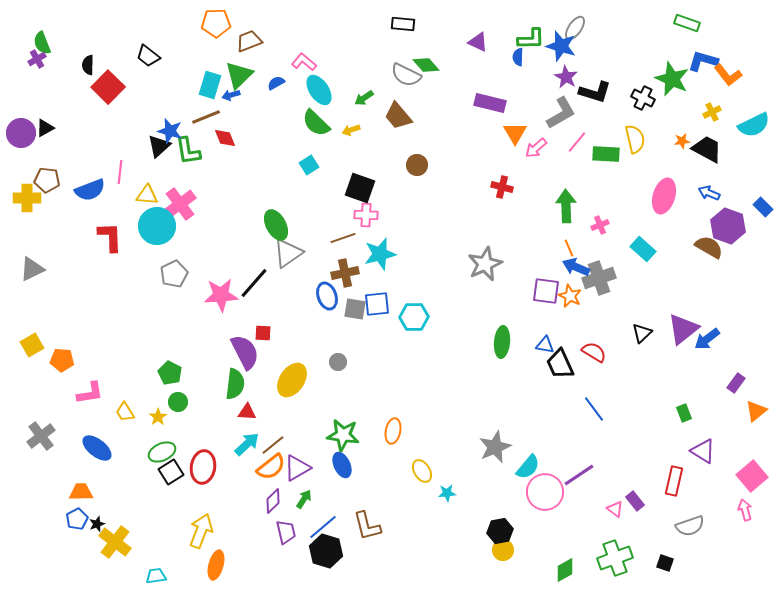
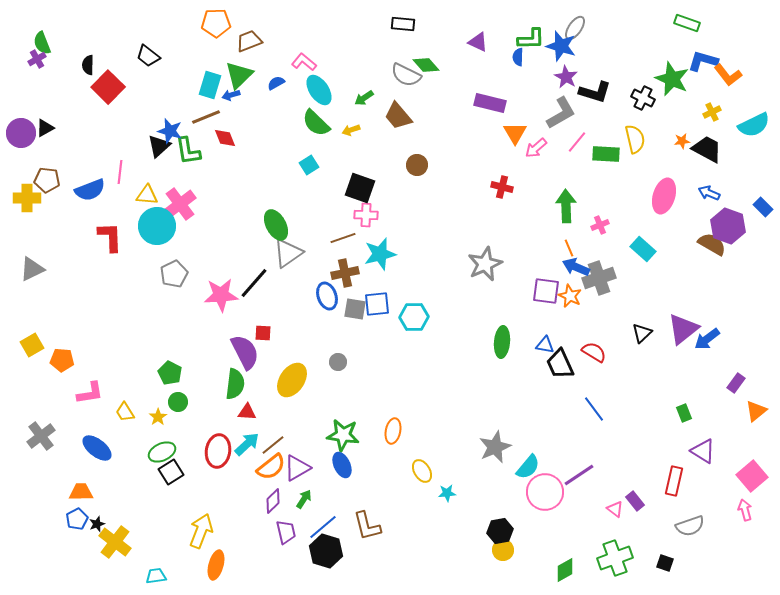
brown semicircle at (709, 247): moved 3 px right, 3 px up
red ellipse at (203, 467): moved 15 px right, 16 px up
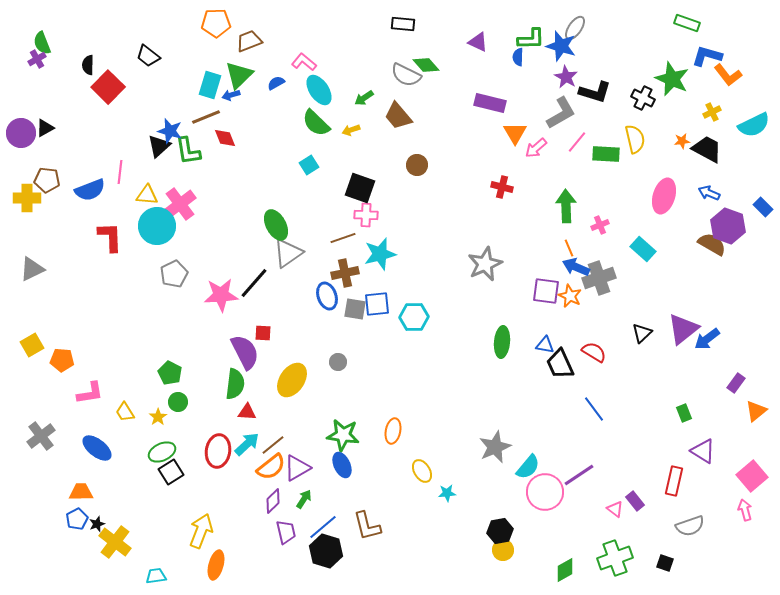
blue L-shape at (703, 61): moved 4 px right, 5 px up
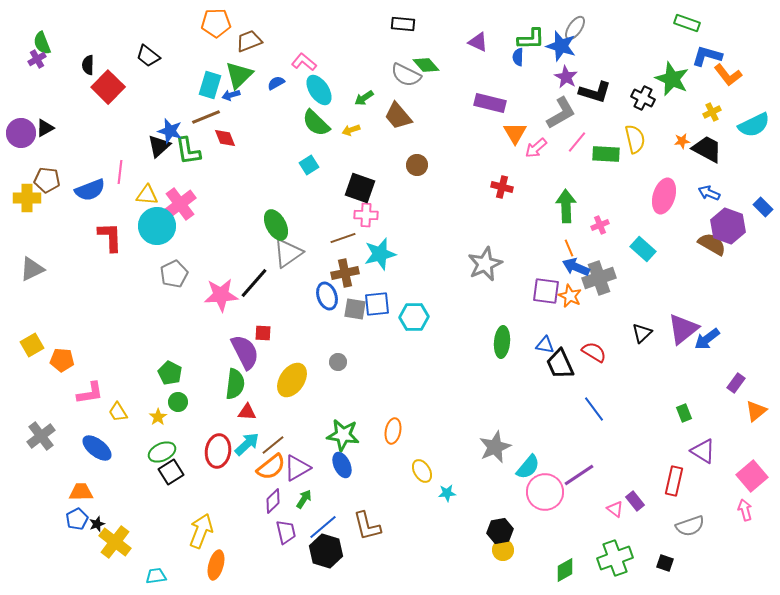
yellow trapezoid at (125, 412): moved 7 px left
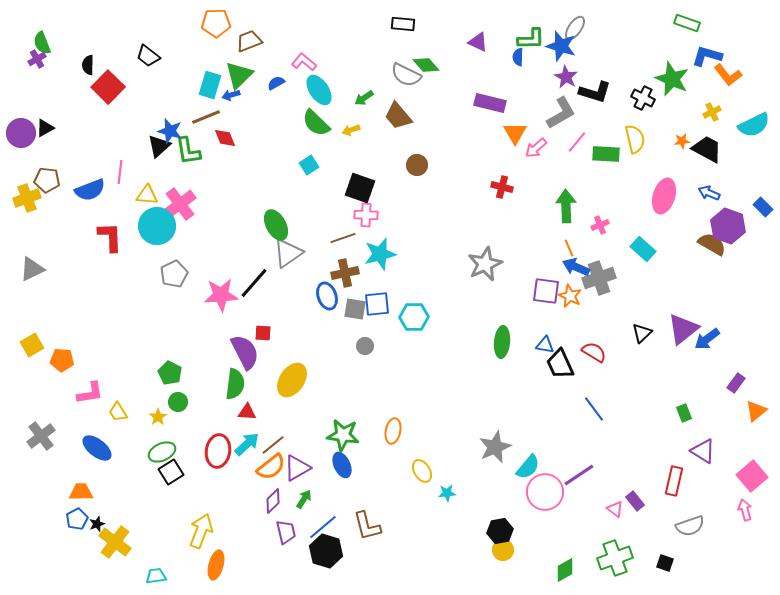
yellow cross at (27, 198): rotated 20 degrees counterclockwise
gray circle at (338, 362): moved 27 px right, 16 px up
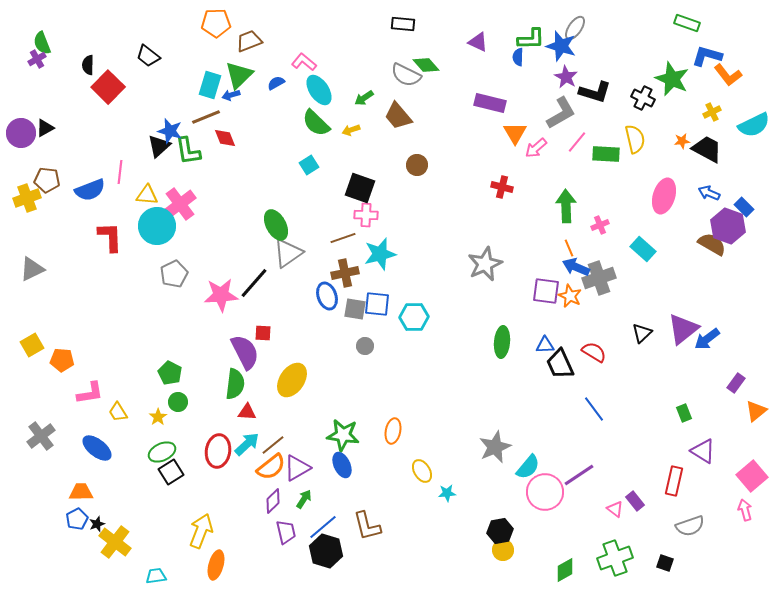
blue rectangle at (763, 207): moved 19 px left
blue square at (377, 304): rotated 12 degrees clockwise
blue triangle at (545, 345): rotated 12 degrees counterclockwise
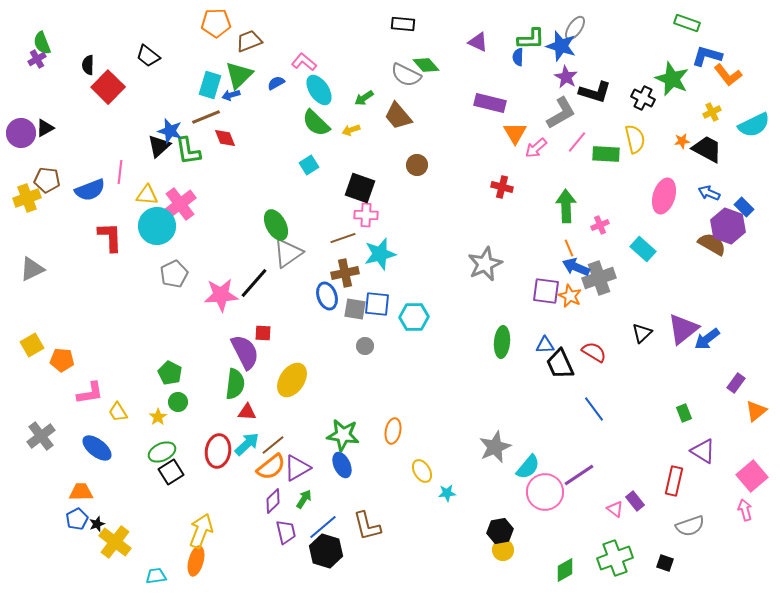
orange ellipse at (216, 565): moved 20 px left, 4 px up
